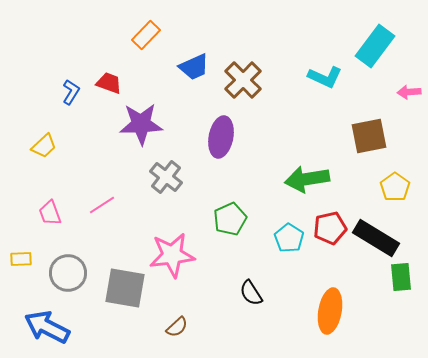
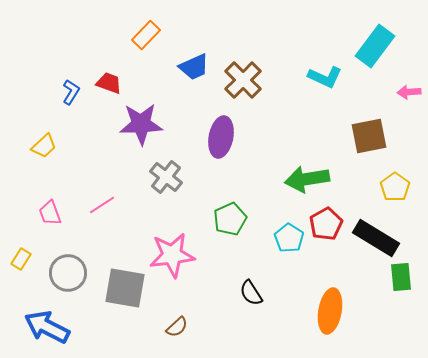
red pentagon: moved 4 px left, 4 px up; rotated 16 degrees counterclockwise
yellow rectangle: rotated 55 degrees counterclockwise
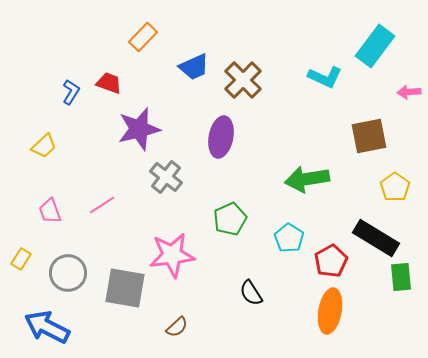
orange rectangle: moved 3 px left, 2 px down
purple star: moved 2 px left, 5 px down; rotated 12 degrees counterclockwise
pink trapezoid: moved 2 px up
red pentagon: moved 5 px right, 37 px down
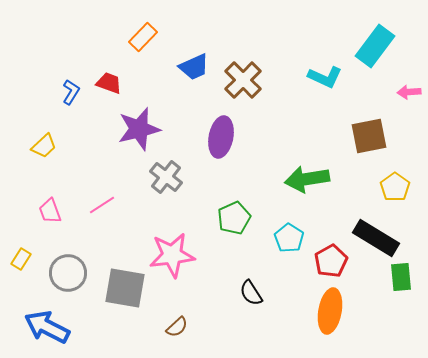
green pentagon: moved 4 px right, 1 px up
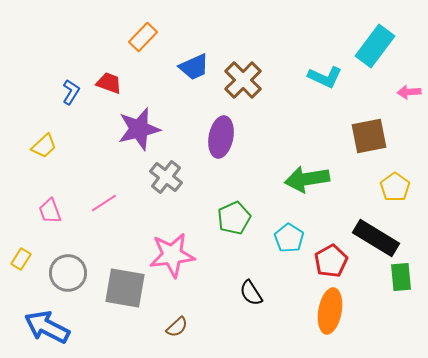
pink line: moved 2 px right, 2 px up
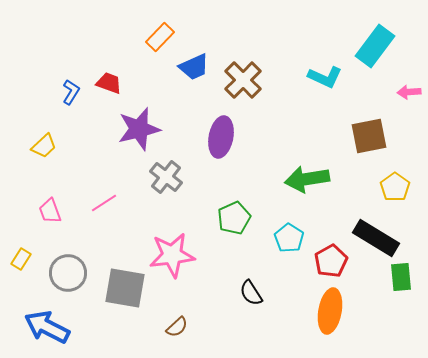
orange rectangle: moved 17 px right
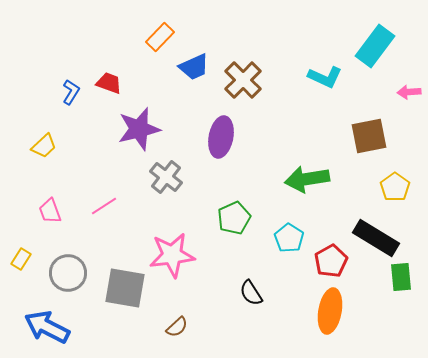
pink line: moved 3 px down
